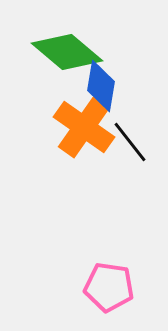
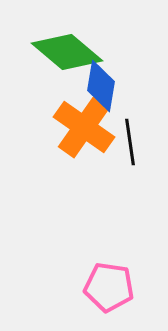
black line: rotated 30 degrees clockwise
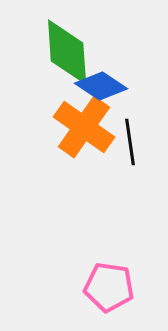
green diamond: rotated 46 degrees clockwise
blue diamond: rotated 66 degrees counterclockwise
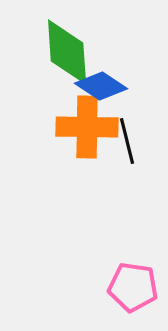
orange cross: moved 3 px right; rotated 34 degrees counterclockwise
black line: moved 3 px left, 1 px up; rotated 6 degrees counterclockwise
pink pentagon: moved 24 px right
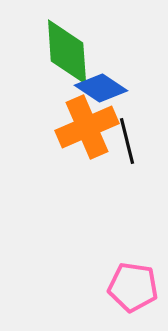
blue diamond: moved 2 px down
orange cross: rotated 24 degrees counterclockwise
